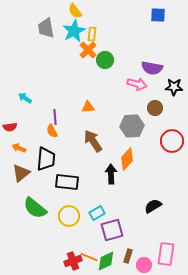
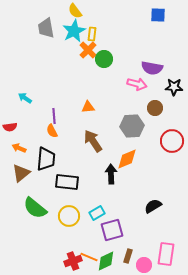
green circle: moved 1 px left, 1 px up
purple line: moved 1 px left, 1 px up
orange diamond: rotated 25 degrees clockwise
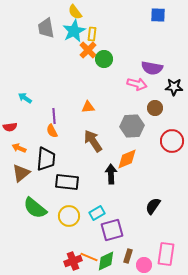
yellow semicircle: moved 1 px down
black semicircle: rotated 24 degrees counterclockwise
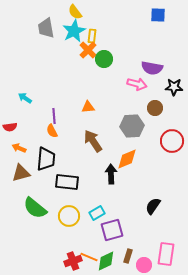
yellow rectangle: moved 2 px down
brown triangle: rotated 24 degrees clockwise
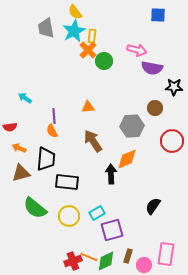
green circle: moved 2 px down
pink arrow: moved 34 px up
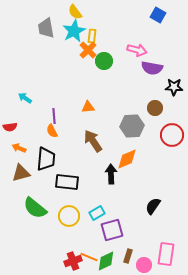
blue square: rotated 28 degrees clockwise
red circle: moved 6 px up
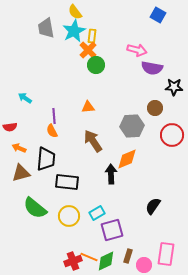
green circle: moved 8 px left, 4 px down
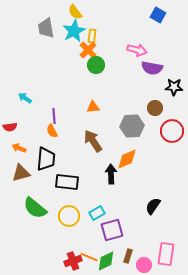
orange triangle: moved 5 px right
red circle: moved 4 px up
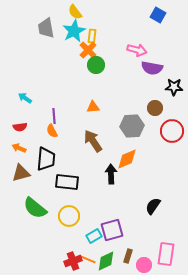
red semicircle: moved 10 px right
cyan rectangle: moved 3 px left, 23 px down
orange line: moved 2 px left, 2 px down
